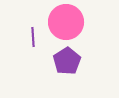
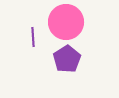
purple pentagon: moved 2 px up
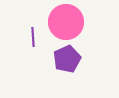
purple pentagon: rotated 8 degrees clockwise
